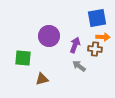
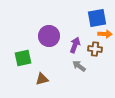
orange arrow: moved 2 px right, 3 px up
green square: rotated 18 degrees counterclockwise
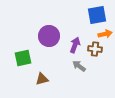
blue square: moved 3 px up
orange arrow: rotated 16 degrees counterclockwise
